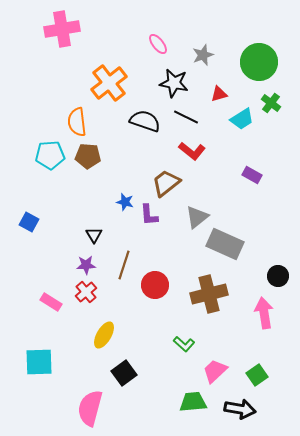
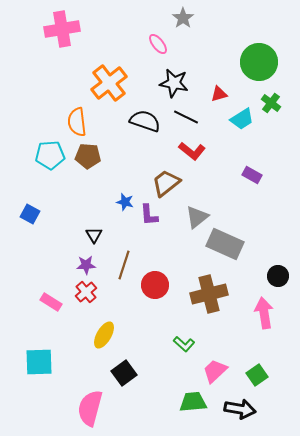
gray star: moved 20 px left, 37 px up; rotated 15 degrees counterclockwise
blue square: moved 1 px right, 8 px up
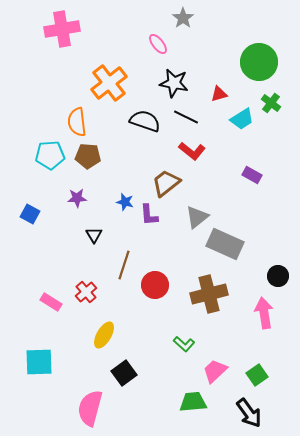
purple star: moved 9 px left, 67 px up
black arrow: moved 9 px right, 4 px down; rotated 44 degrees clockwise
